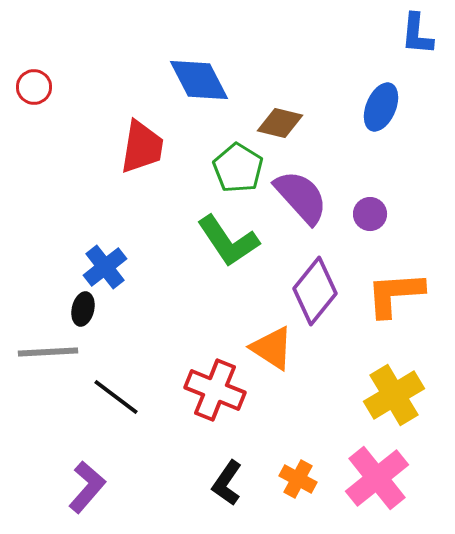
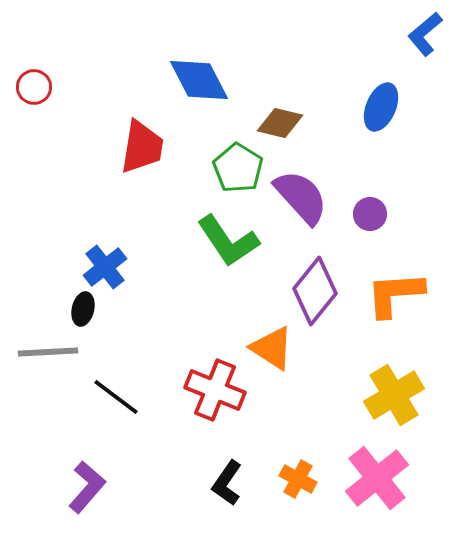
blue L-shape: moved 8 px right; rotated 45 degrees clockwise
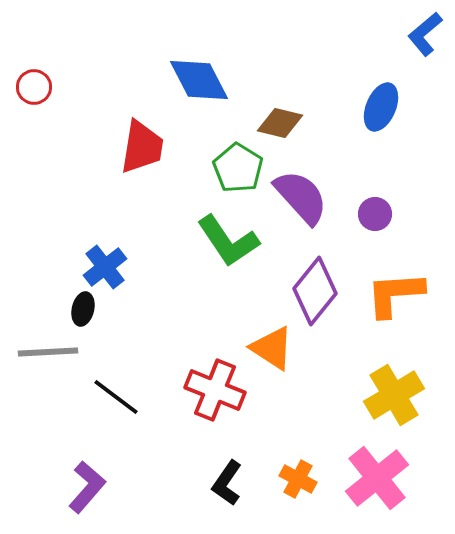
purple circle: moved 5 px right
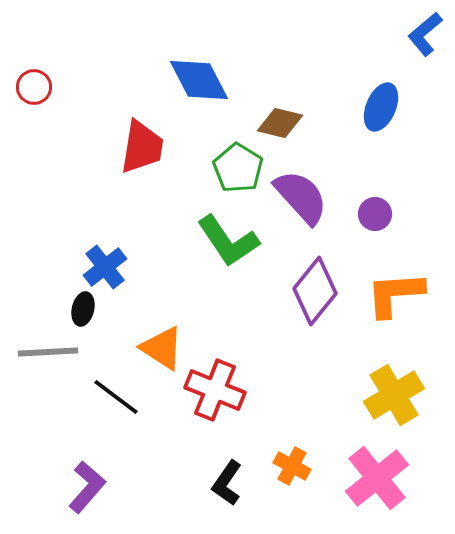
orange triangle: moved 110 px left
orange cross: moved 6 px left, 13 px up
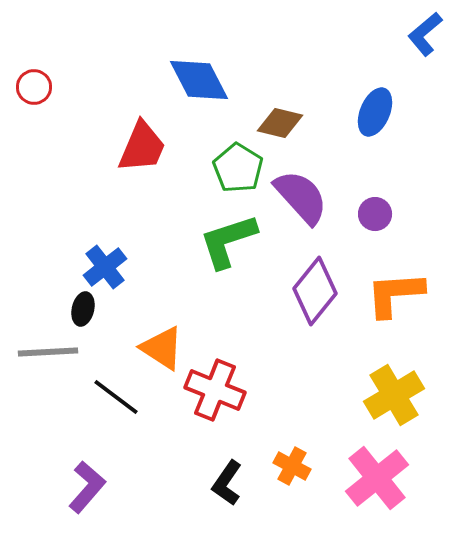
blue ellipse: moved 6 px left, 5 px down
red trapezoid: rotated 14 degrees clockwise
green L-shape: rotated 106 degrees clockwise
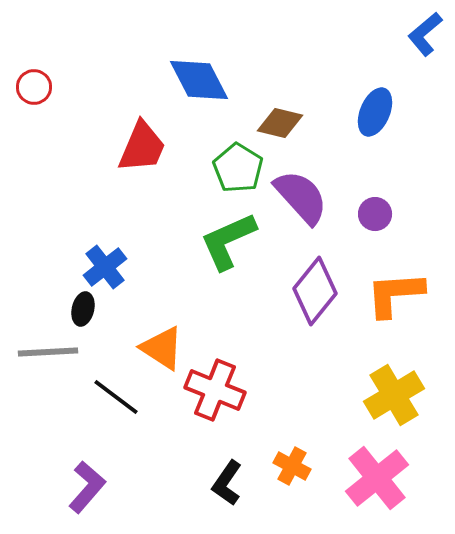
green L-shape: rotated 6 degrees counterclockwise
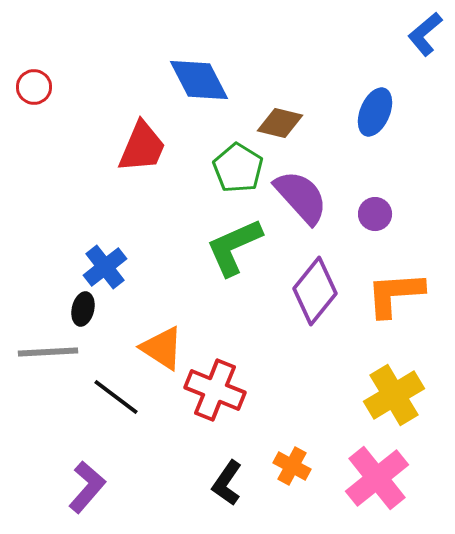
green L-shape: moved 6 px right, 6 px down
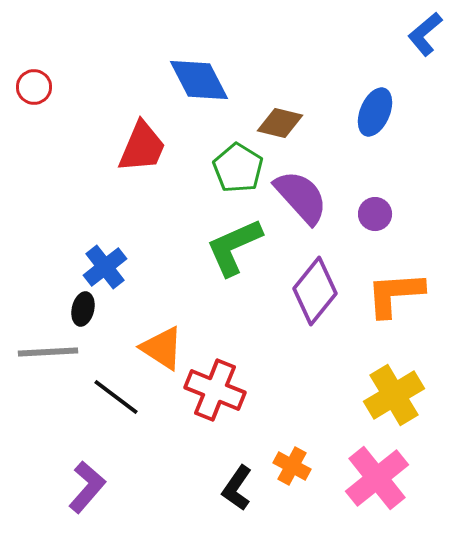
black L-shape: moved 10 px right, 5 px down
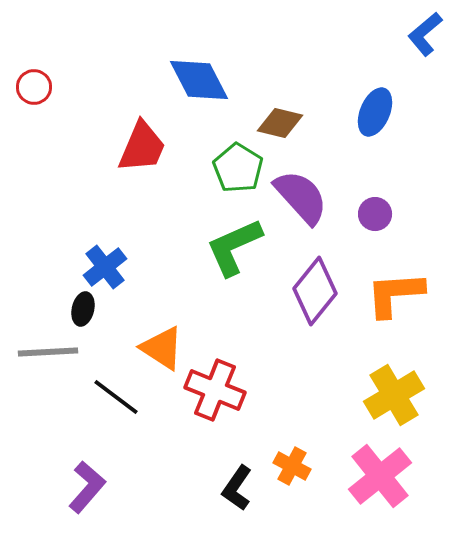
pink cross: moved 3 px right, 2 px up
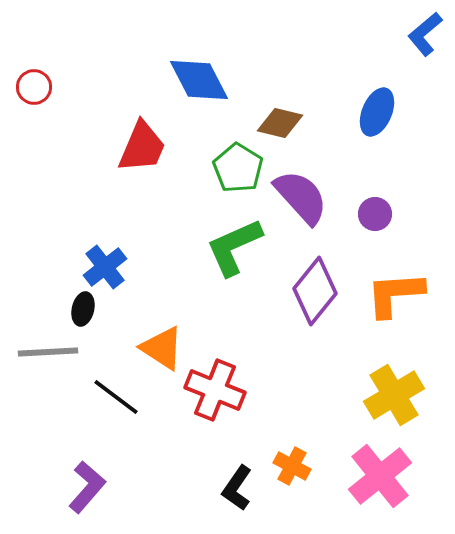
blue ellipse: moved 2 px right
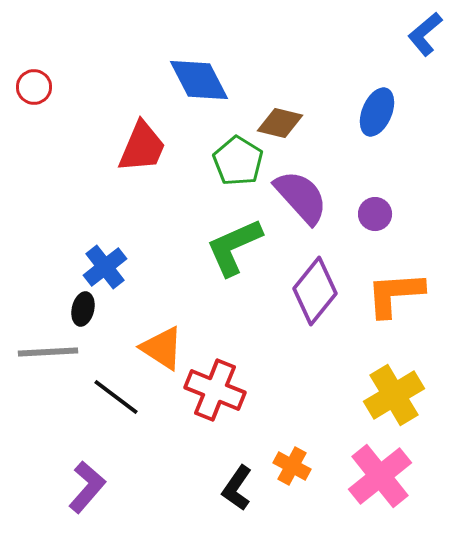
green pentagon: moved 7 px up
